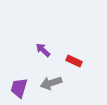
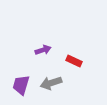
purple arrow: rotated 119 degrees clockwise
purple trapezoid: moved 2 px right, 3 px up
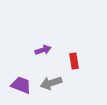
red rectangle: rotated 56 degrees clockwise
purple trapezoid: rotated 95 degrees clockwise
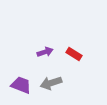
purple arrow: moved 2 px right, 2 px down
red rectangle: moved 7 px up; rotated 49 degrees counterclockwise
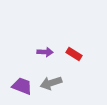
purple arrow: rotated 21 degrees clockwise
purple trapezoid: moved 1 px right, 1 px down
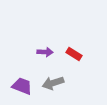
gray arrow: moved 2 px right
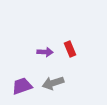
red rectangle: moved 4 px left, 5 px up; rotated 35 degrees clockwise
purple trapezoid: rotated 40 degrees counterclockwise
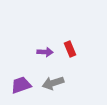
purple trapezoid: moved 1 px left, 1 px up
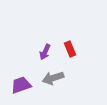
purple arrow: rotated 112 degrees clockwise
gray arrow: moved 5 px up
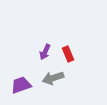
red rectangle: moved 2 px left, 5 px down
